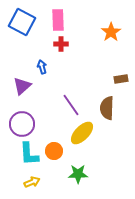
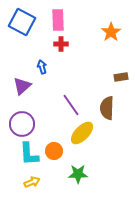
brown rectangle: moved 2 px up
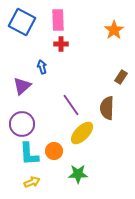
orange star: moved 3 px right, 2 px up
brown rectangle: rotated 48 degrees counterclockwise
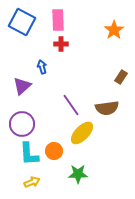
brown semicircle: rotated 100 degrees counterclockwise
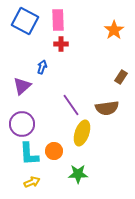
blue square: moved 3 px right, 1 px up
blue arrow: rotated 32 degrees clockwise
yellow ellipse: rotated 25 degrees counterclockwise
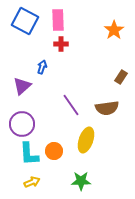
yellow ellipse: moved 4 px right, 7 px down
green star: moved 3 px right, 7 px down
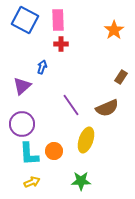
blue square: moved 1 px up
brown semicircle: rotated 15 degrees counterclockwise
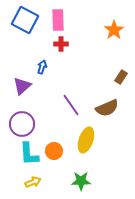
yellow arrow: moved 1 px right
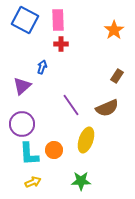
brown rectangle: moved 4 px left, 1 px up
orange circle: moved 1 px up
